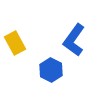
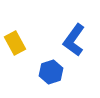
blue hexagon: moved 2 px down; rotated 15 degrees clockwise
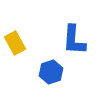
blue L-shape: rotated 32 degrees counterclockwise
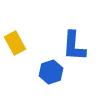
blue L-shape: moved 6 px down
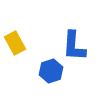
blue hexagon: moved 1 px up
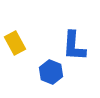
blue hexagon: moved 1 px down; rotated 20 degrees counterclockwise
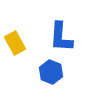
blue L-shape: moved 13 px left, 9 px up
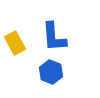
blue L-shape: moved 7 px left; rotated 8 degrees counterclockwise
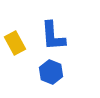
blue L-shape: moved 1 px left, 1 px up
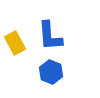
blue L-shape: moved 3 px left
